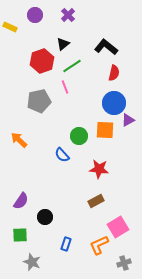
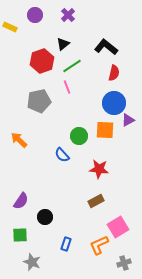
pink line: moved 2 px right
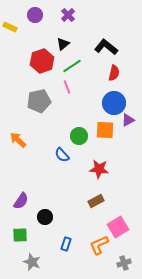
orange arrow: moved 1 px left
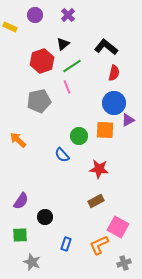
pink square: rotated 30 degrees counterclockwise
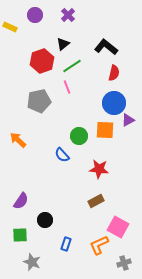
black circle: moved 3 px down
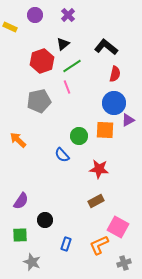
red semicircle: moved 1 px right, 1 px down
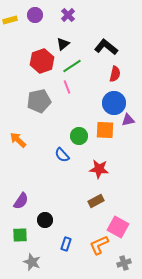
yellow rectangle: moved 7 px up; rotated 40 degrees counterclockwise
purple triangle: rotated 16 degrees clockwise
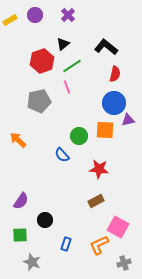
yellow rectangle: rotated 16 degrees counterclockwise
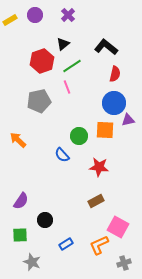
red star: moved 2 px up
blue rectangle: rotated 40 degrees clockwise
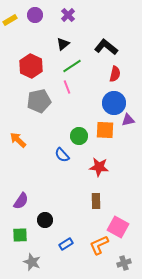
red hexagon: moved 11 px left, 5 px down; rotated 15 degrees counterclockwise
brown rectangle: rotated 63 degrees counterclockwise
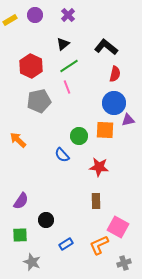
green line: moved 3 px left
black circle: moved 1 px right
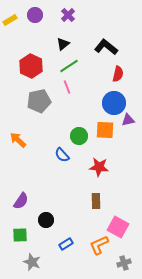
red semicircle: moved 3 px right
